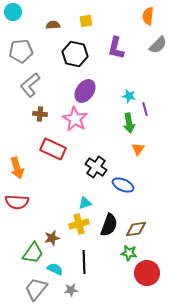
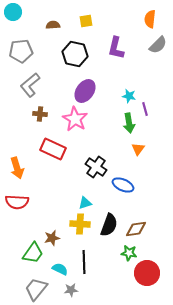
orange semicircle: moved 2 px right, 3 px down
yellow cross: moved 1 px right; rotated 18 degrees clockwise
cyan semicircle: moved 5 px right
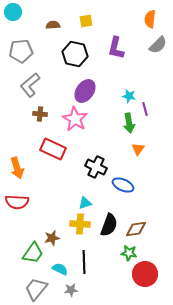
black cross: rotated 10 degrees counterclockwise
red circle: moved 2 px left, 1 px down
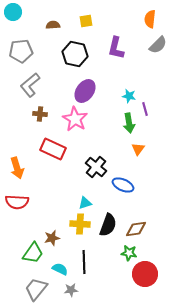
black cross: rotated 15 degrees clockwise
black semicircle: moved 1 px left
